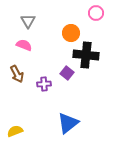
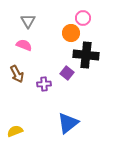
pink circle: moved 13 px left, 5 px down
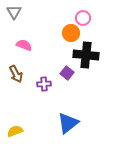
gray triangle: moved 14 px left, 9 px up
brown arrow: moved 1 px left
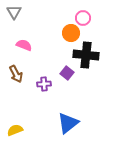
yellow semicircle: moved 1 px up
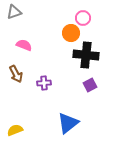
gray triangle: rotated 42 degrees clockwise
purple square: moved 23 px right, 12 px down; rotated 24 degrees clockwise
purple cross: moved 1 px up
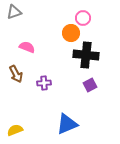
pink semicircle: moved 3 px right, 2 px down
blue triangle: moved 1 px left, 1 px down; rotated 15 degrees clockwise
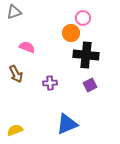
purple cross: moved 6 px right
